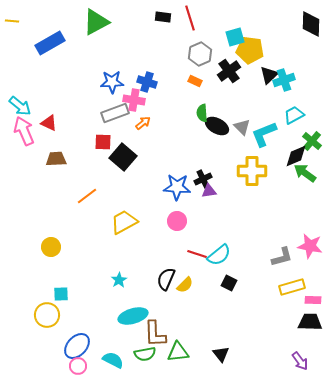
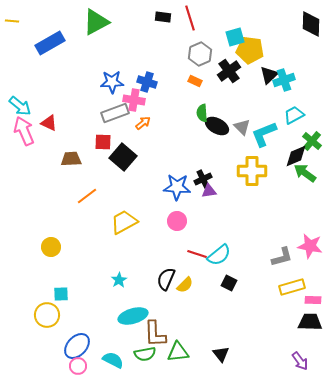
brown trapezoid at (56, 159): moved 15 px right
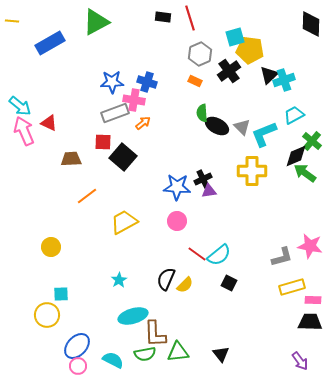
red line at (197, 254): rotated 18 degrees clockwise
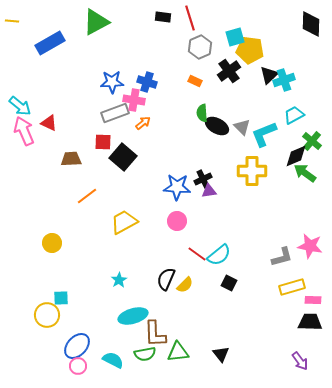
gray hexagon at (200, 54): moved 7 px up
yellow circle at (51, 247): moved 1 px right, 4 px up
cyan square at (61, 294): moved 4 px down
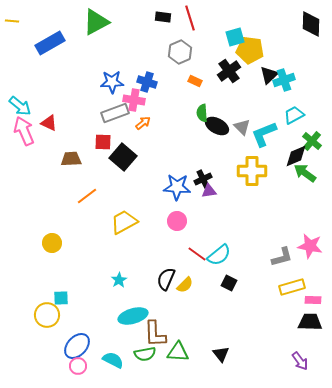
gray hexagon at (200, 47): moved 20 px left, 5 px down
green triangle at (178, 352): rotated 10 degrees clockwise
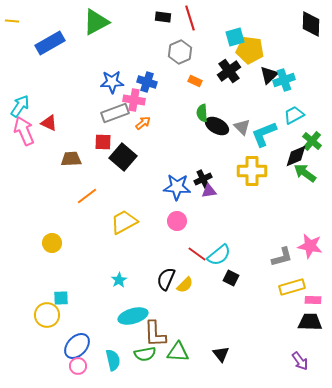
cyan arrow at (20, 106): rotated 95 degrees counterclockwise
black square at (229, 283): moved 2 px right, 5 px up
cyan semicircle at (113, 360): rotated 50 degrees clockwise
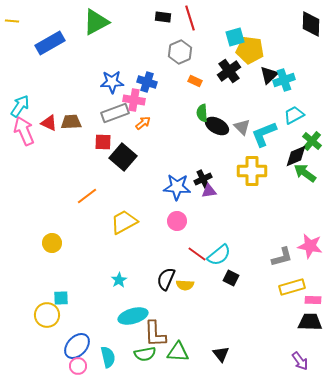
brown trapezoid at (71, 159): moved 37 px up
yellow semicircle at (185, 285): rotated 48 degrees clockwise
cyan semicircle at (113, 360): moved 5 px left, 3 px up
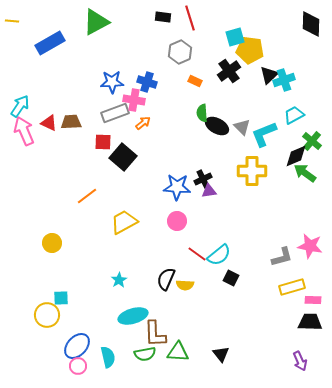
purple arrow at (300, 361): rotated 12 degrees clockwise
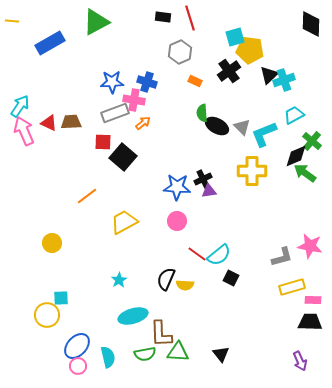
brown L-shape at (155, 334): moved 6 px right
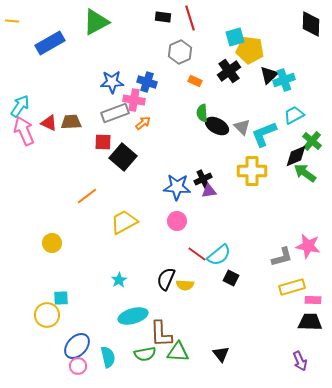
pink star at (310, 246): moved 2 px left
